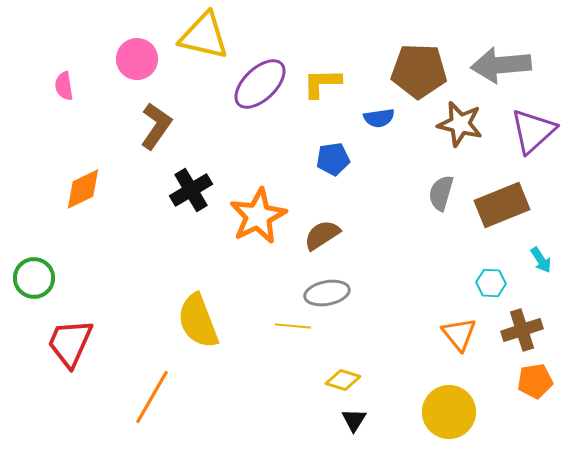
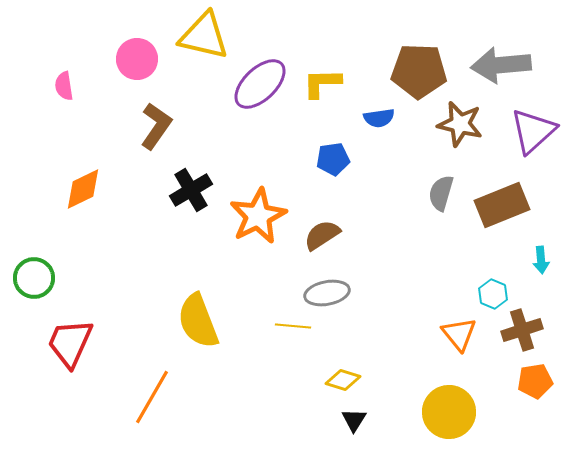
cyan arrow: rotated 28 degrees clockwise
cyan hexagon: moved 2 px right, 11 px down; rotated 20 degrees clockwise
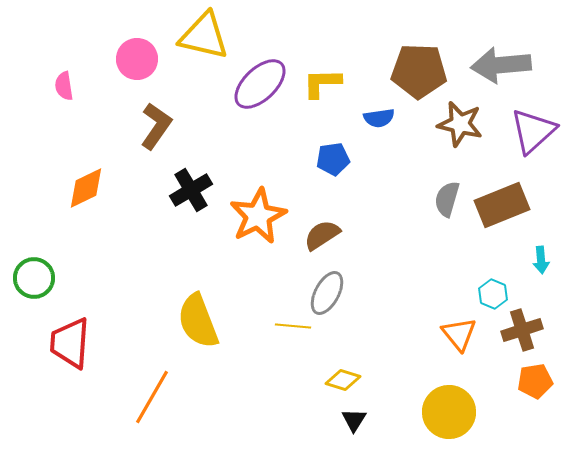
orange diamond: moved 3 px right, 1 px up
gray semicircle: moved 6 px right, 6 px down
gray ellipse: rotated 51 degrees counterclockwise
red trapezoid: rotated 20 degrees counterclockwise
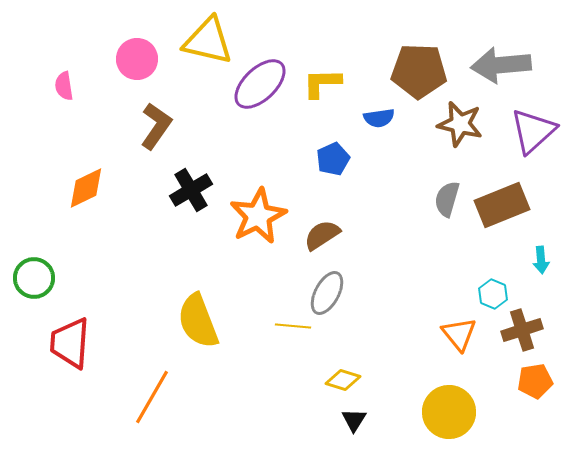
yellow triangle: moved 4 px right, 5 px down
blue pentagon: rotated 16 degrees counterclockwise
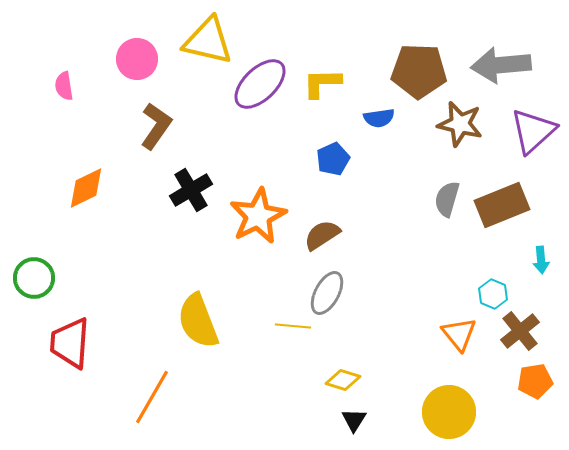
brown cross: moved 2 px left, 1 px down; rotated 21 degrees counterclockwise
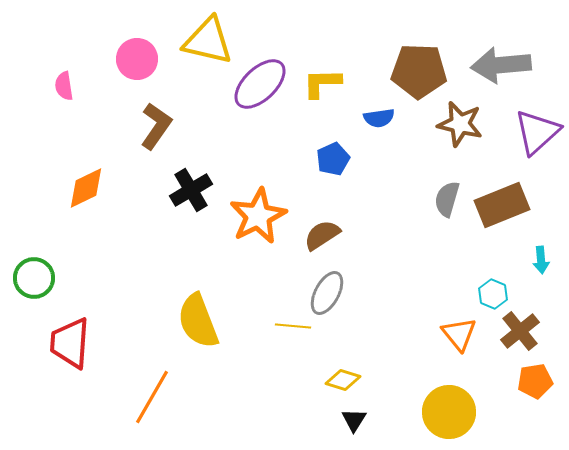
purple triangle: moved 4 px right, 1 px down
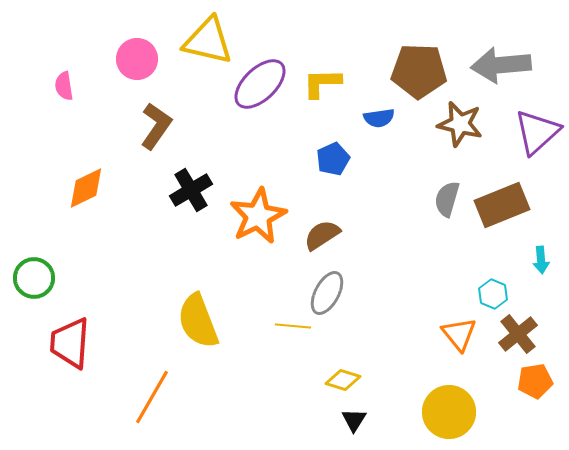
brown cross: moved 2 px left, 3 px down
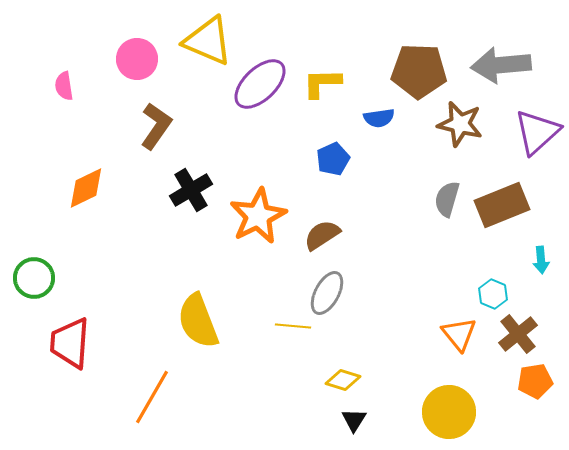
yellow triangle: rotated 10 degrees clockwise
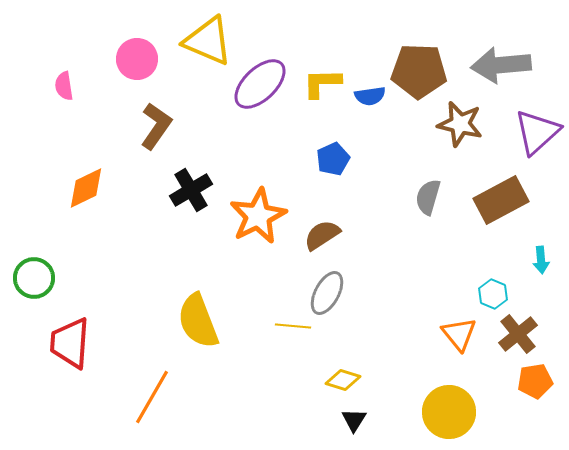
blue semicircle: moved 9 px left, 22 px up
gray semicircle: moved 19 px left, 2 px up
brown rectangle: moved 1 px left, 5 px up; rotated 6 degrees counterclockwise
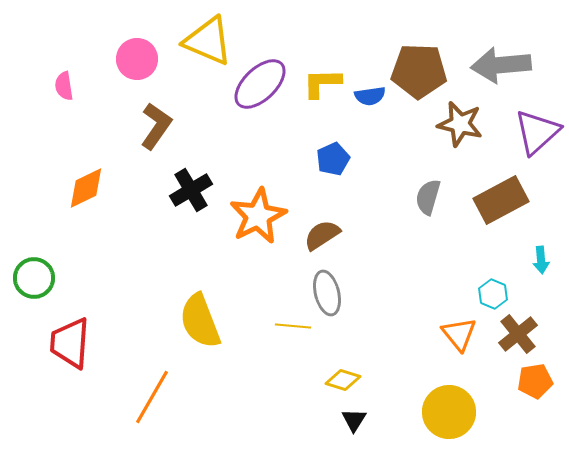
gray ellipse: rotated 42 degrees counterclockwise
yellow semicircle: moved 2 px right
